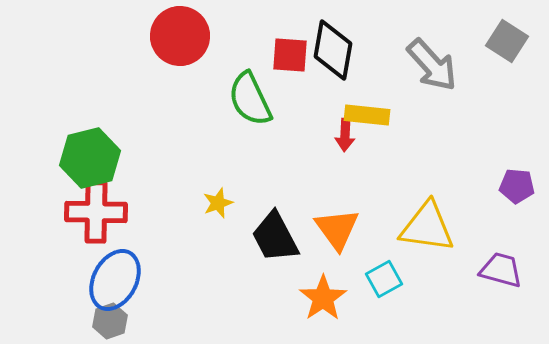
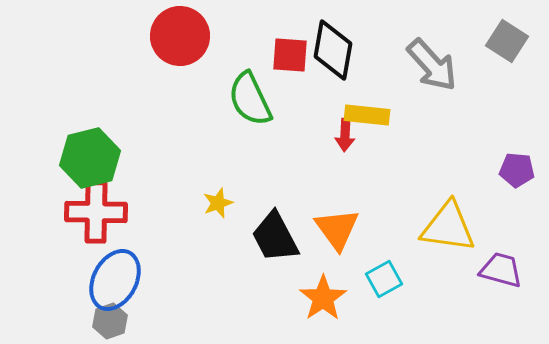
purple pentagon: moved 16 px up
yellow triangle: moved 21 px right
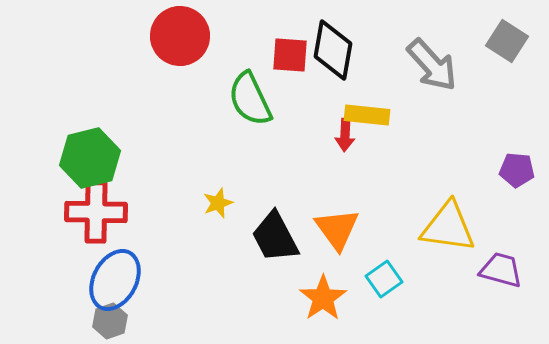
cyan square: rotated 6 degrees counterclockwise
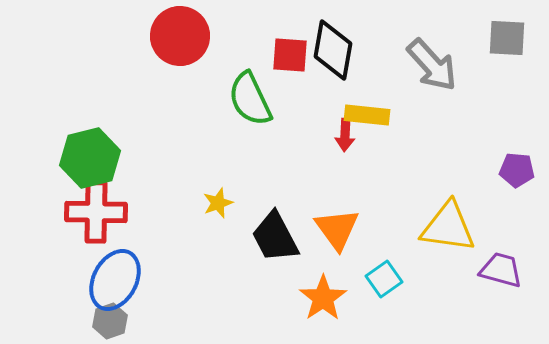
gray square: moved 3 px up; rotated 30 degrees counterclockwise
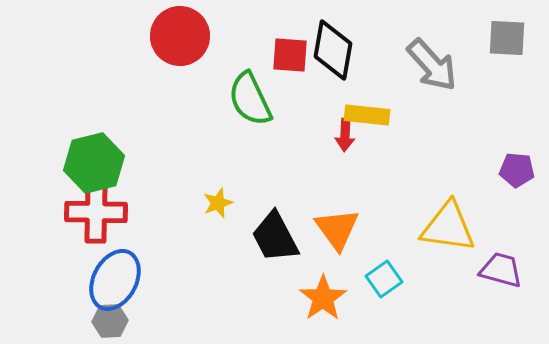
green hexagon: moved 4 px right, 5 px down
gray hexagon: rotated 16 degrees clockwise
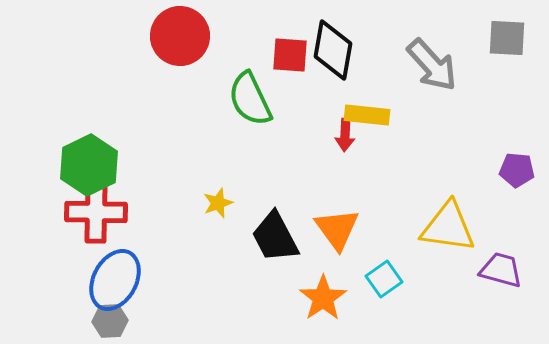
green hexagon: moved 5 px left, 2 px down; rotated 12 degrees counterclockwise
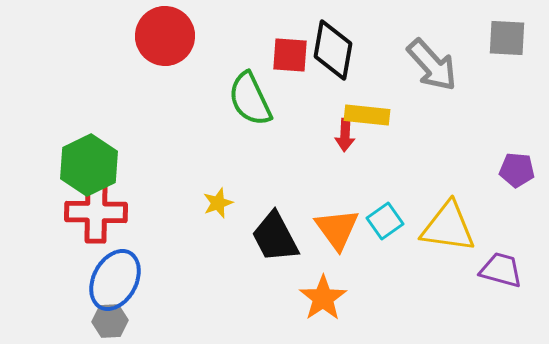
red circle: moved 15 px left
cyan square: moved 1 px right, 58 px up
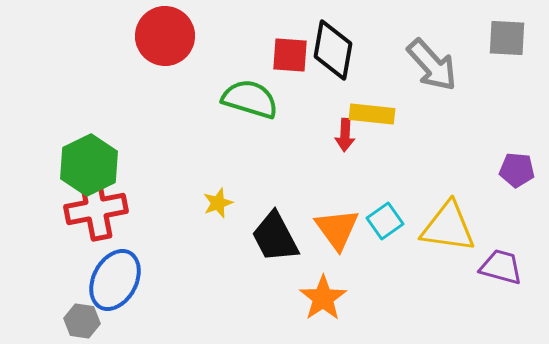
green semicircle: rotated 132 degrees clockwise
yellow rectangle: moved 5 px right, 1 px up
red cross: moved 3 px up; rotated 12 degrees counterclockwise
purple trapezoid: moved 3 px up
gray hexagon: moved 28 px left; rotated 12 degrees clockwise
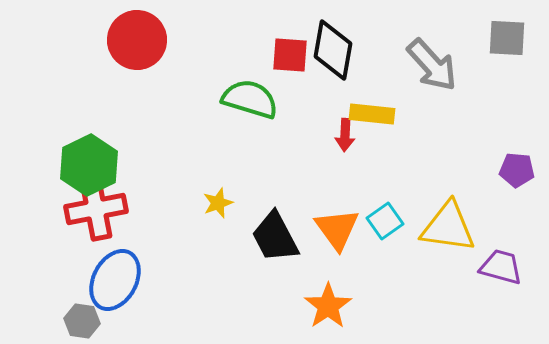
red circle: moved 28 px left, 4 px down
orange star: moved 5 px right, 8 px down
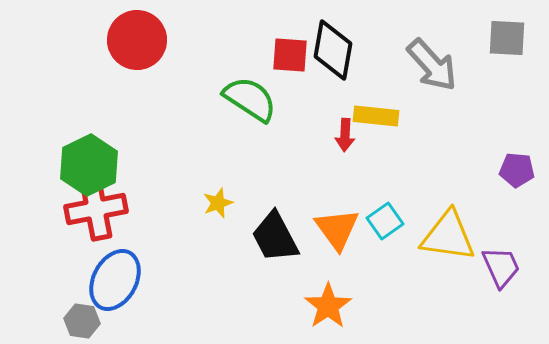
green semicircle: rotated 16 degrees clockwise
yellow rectangle: moved 4 px right, 2 px down
yellow triangle: moved 9 px down
purple trapezoid: rotated 51 degrees clockwise
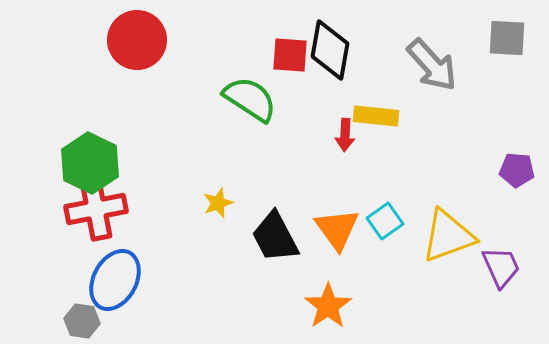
black diamond: moved 3 px left
green hexagon: moved 1 px right, 2 px up; rotated 8 degrees counterclockwise
yellow triangle: rotated 28 degrees counterclockwise
